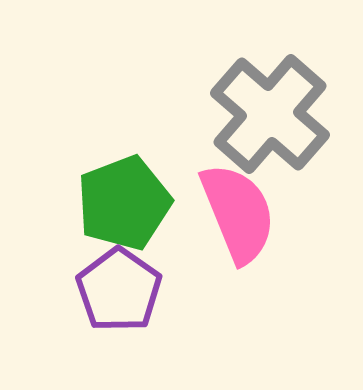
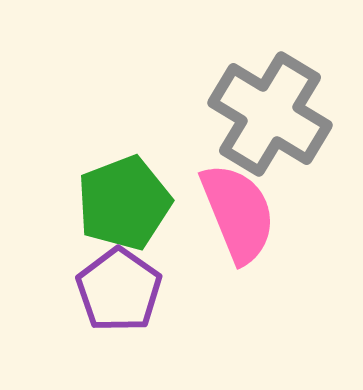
gray cross: rotated 10 degrees counterclockwise
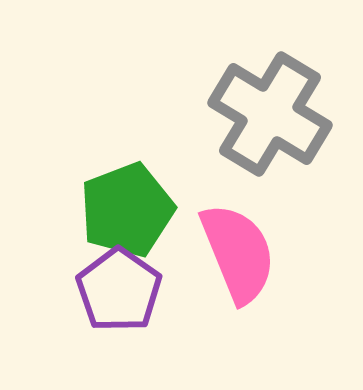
green pentagon: moved 3 px right, 7 px down
pink semicircle: moved 40 px down
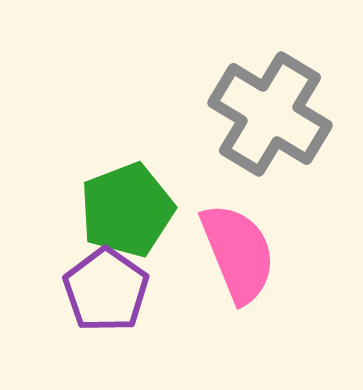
purple pentagon: moved 13 px left
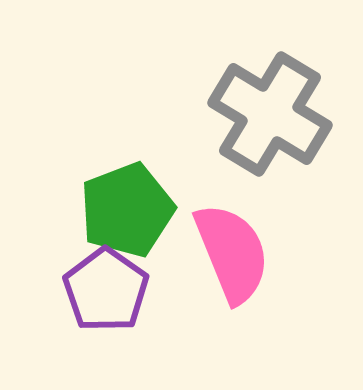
pink semicircle: moved 6 px left
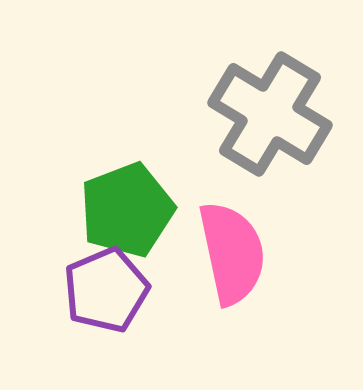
pink semicircle: rotated 10 degrees clockwise
purple pentagon: rotated 14 degrees clockwise
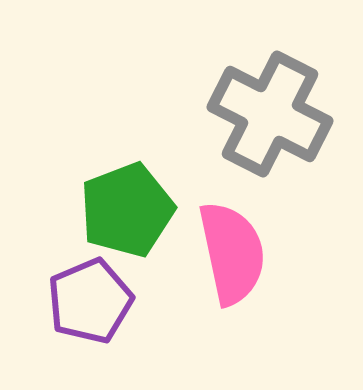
gray cross: rotated 4 degrees counterclockwise
purple pentagon: moved 16 px left, 11 px down
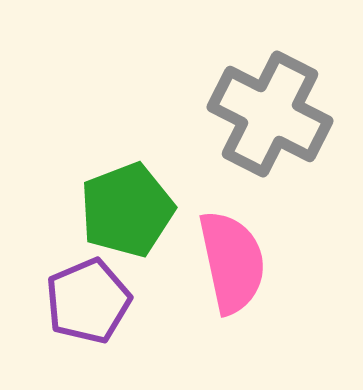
pink semicircle: moved 9 px down
purple pentagon: moved 2 px left
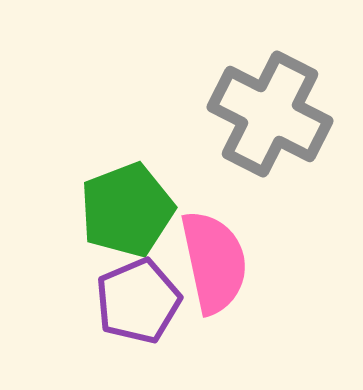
pink semicircle: moved 18 px left
purple pentagon: moved 50 px right
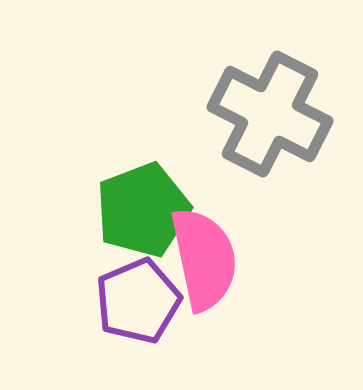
green pentagon: moved 16 px right
pink semicircle: moved 10 px left, 3 px up
